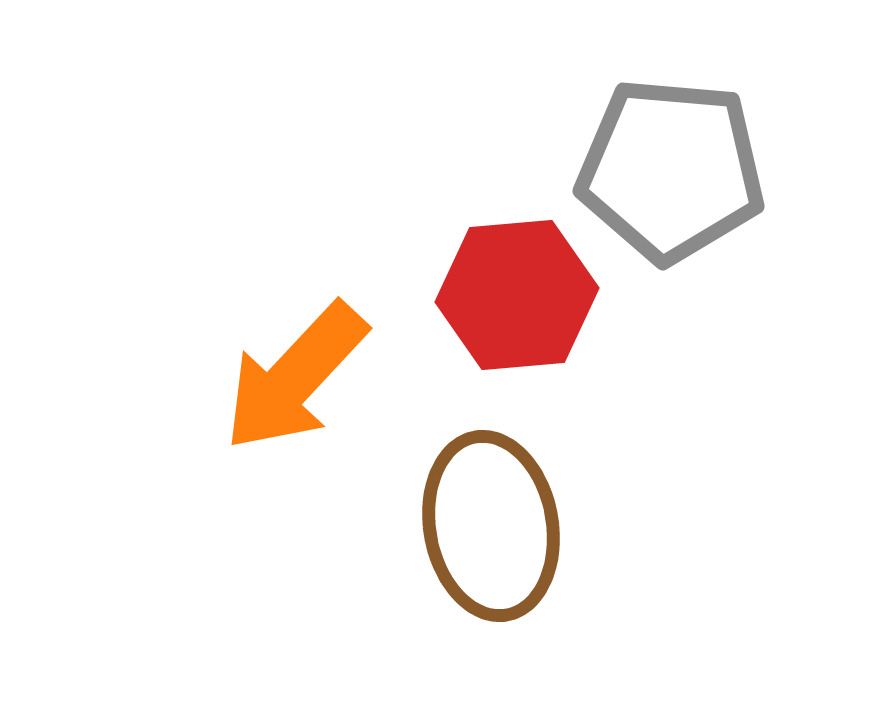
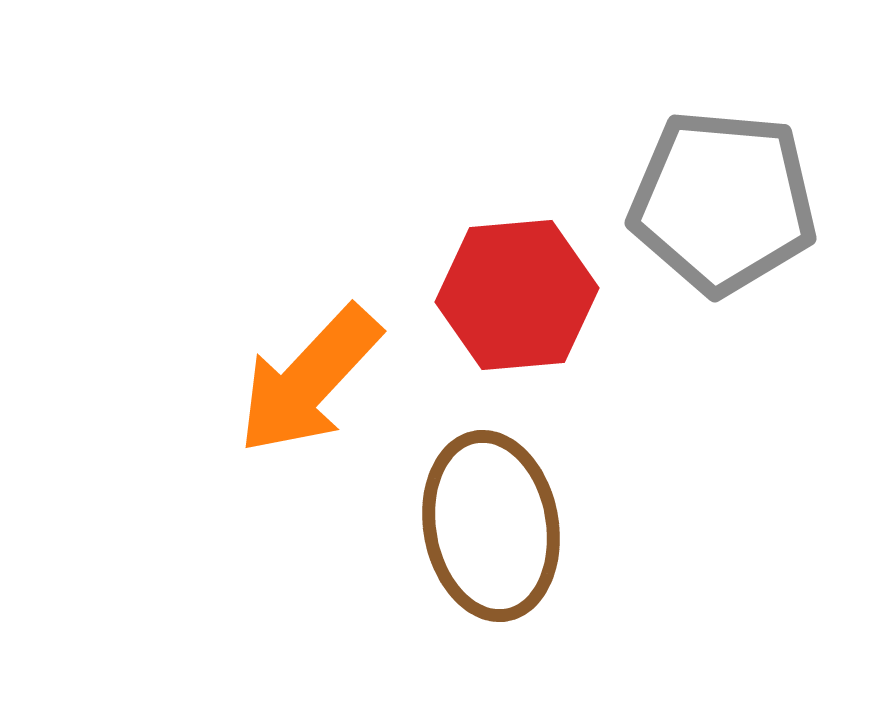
gray pentagon: moved 52 px right, 32 px down
orange arrow: moved 14 px right, 3 px down
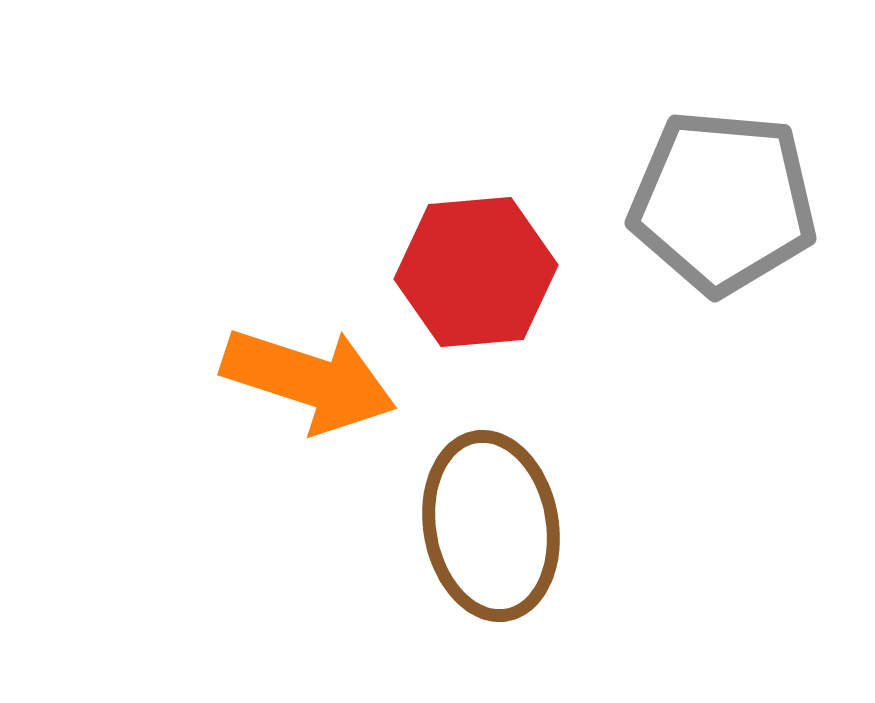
red hexagon: moved 41 px left, 23 px up
orange arrow: rotated 115 degrees counterclockwise
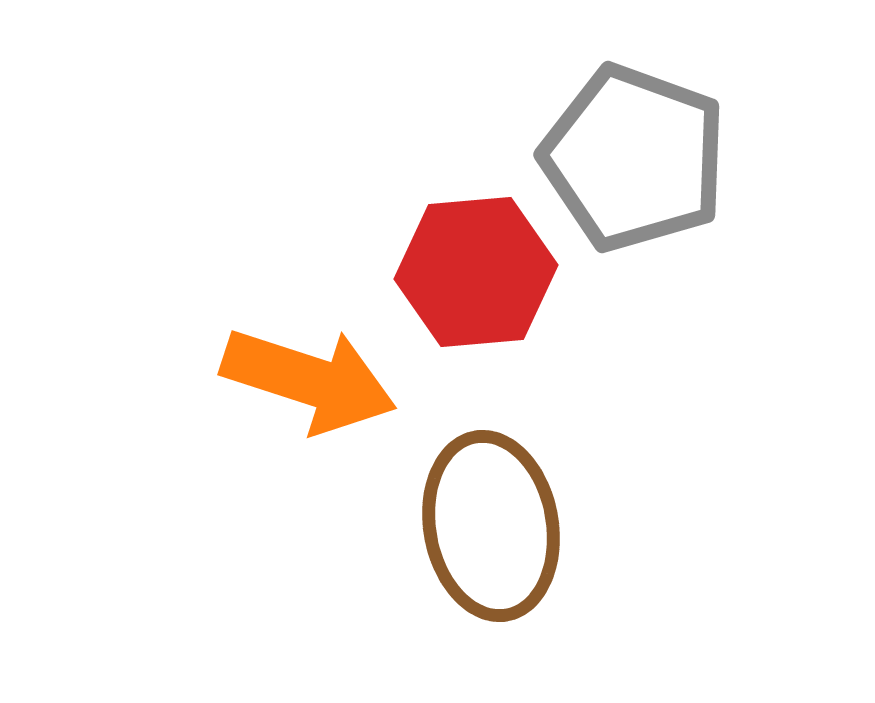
gray pentagon: moved 89 px left, 44 px up; rotated 15 degrees clockwise
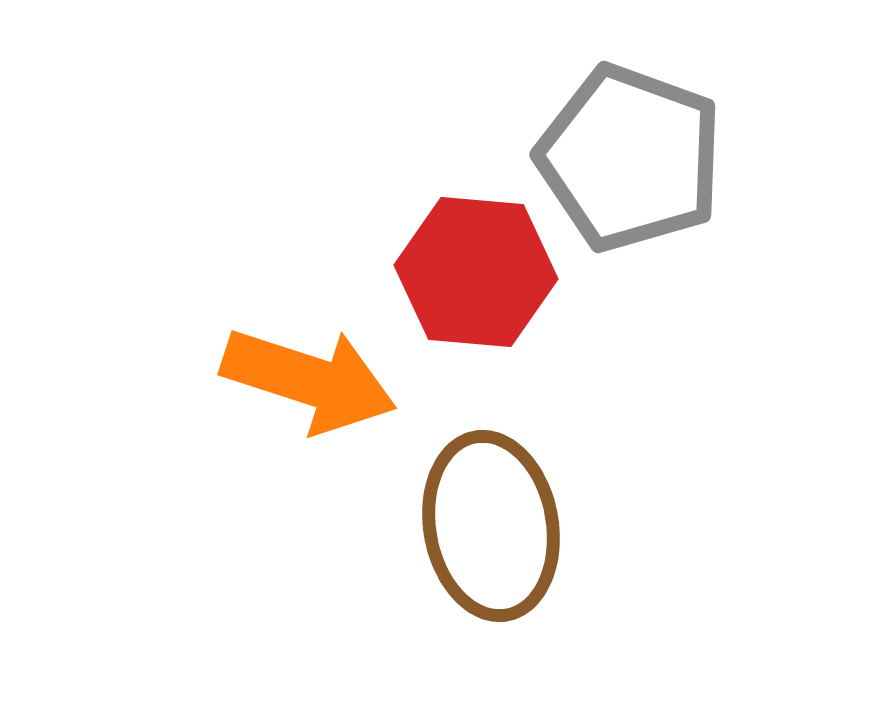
gray pentagon: moved 4 px left
red hexagon: rotated 10 degrees clockwise
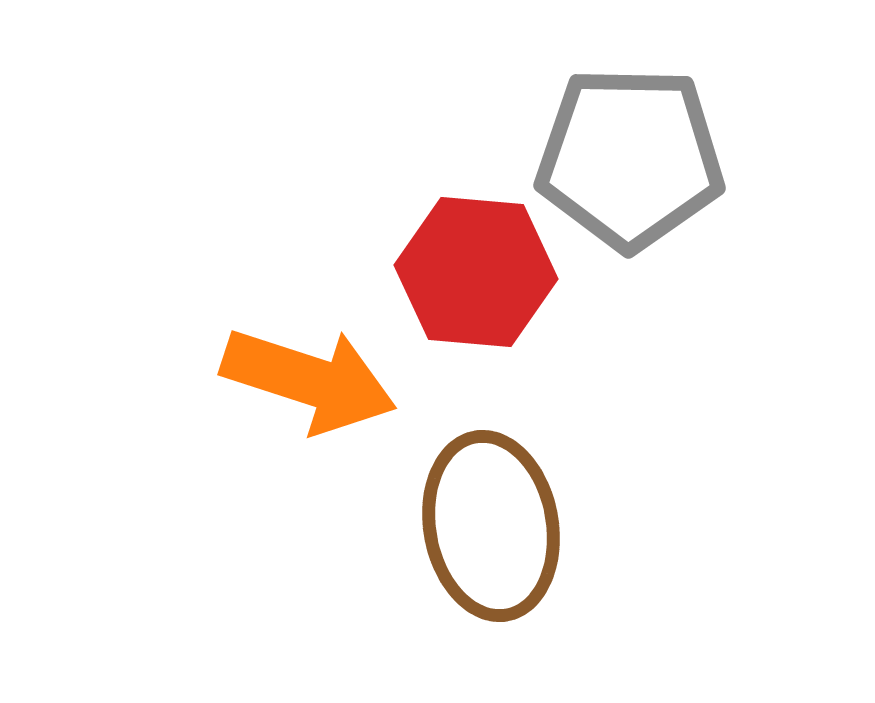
gray pentagon: rotated 19 degrees counterclockwise
